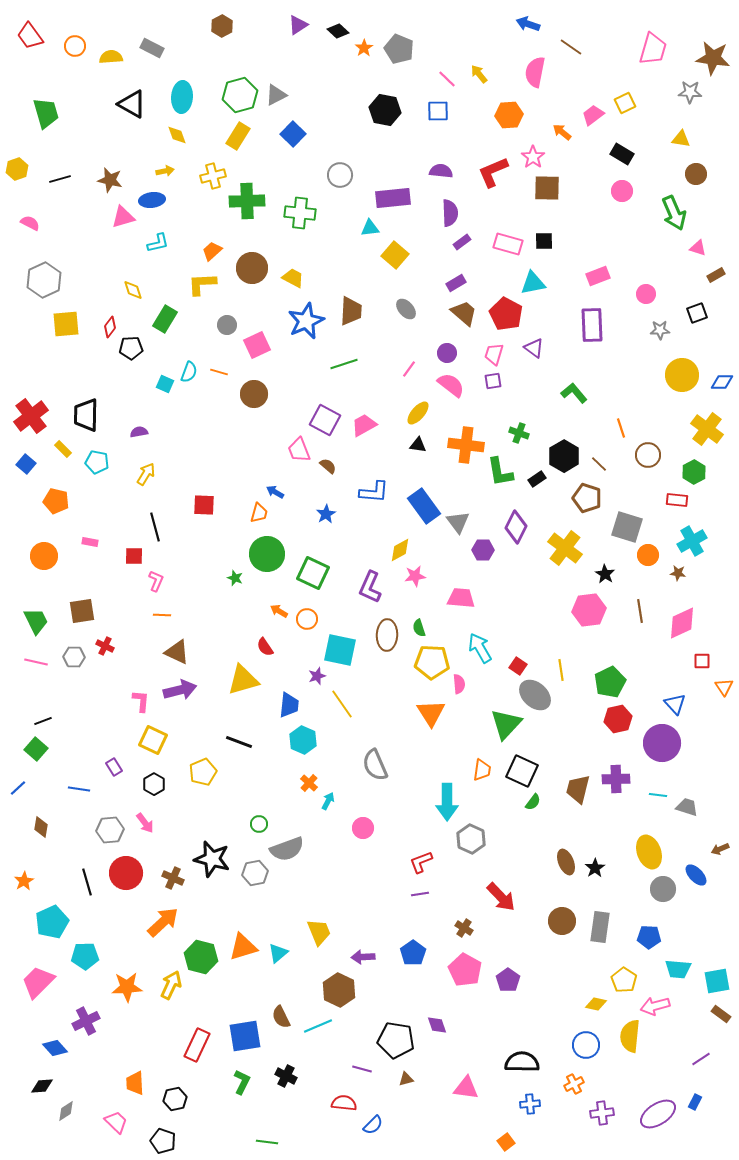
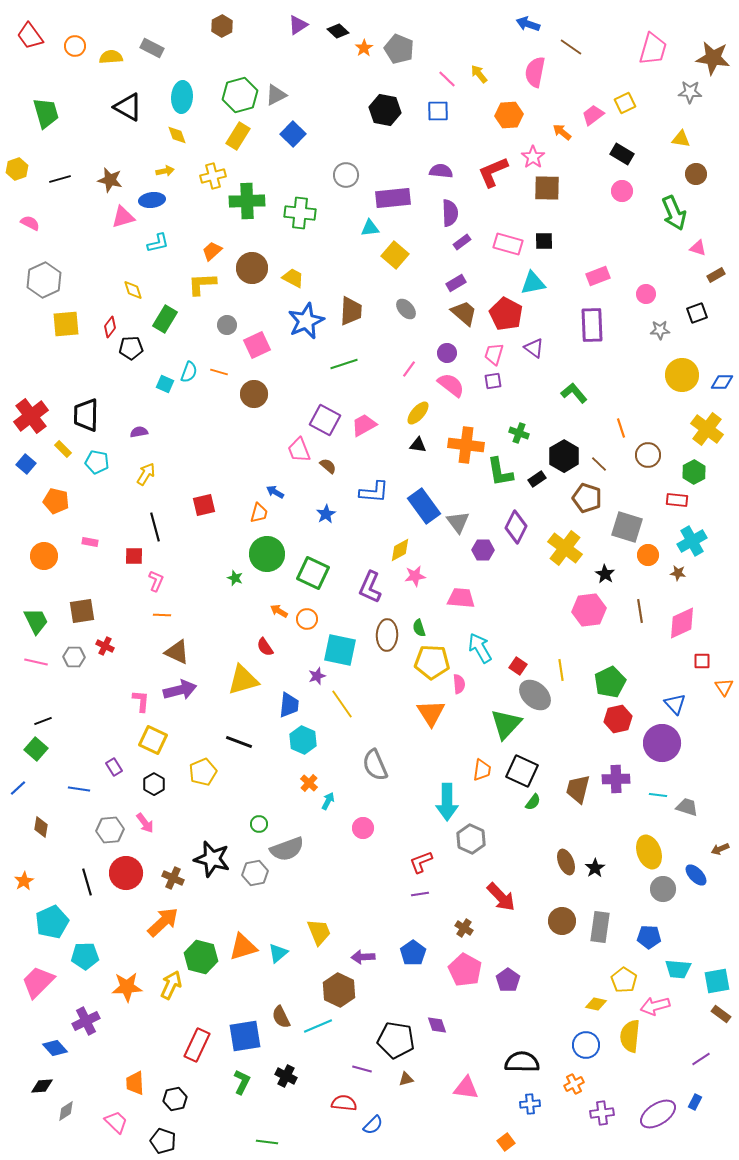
black triangle at (132, 104): moved 4 px left, 3 px down
gray circle at (340, 175): moved 6 px right
red square at (204, 505): rotated 15 degrees counterclockwise
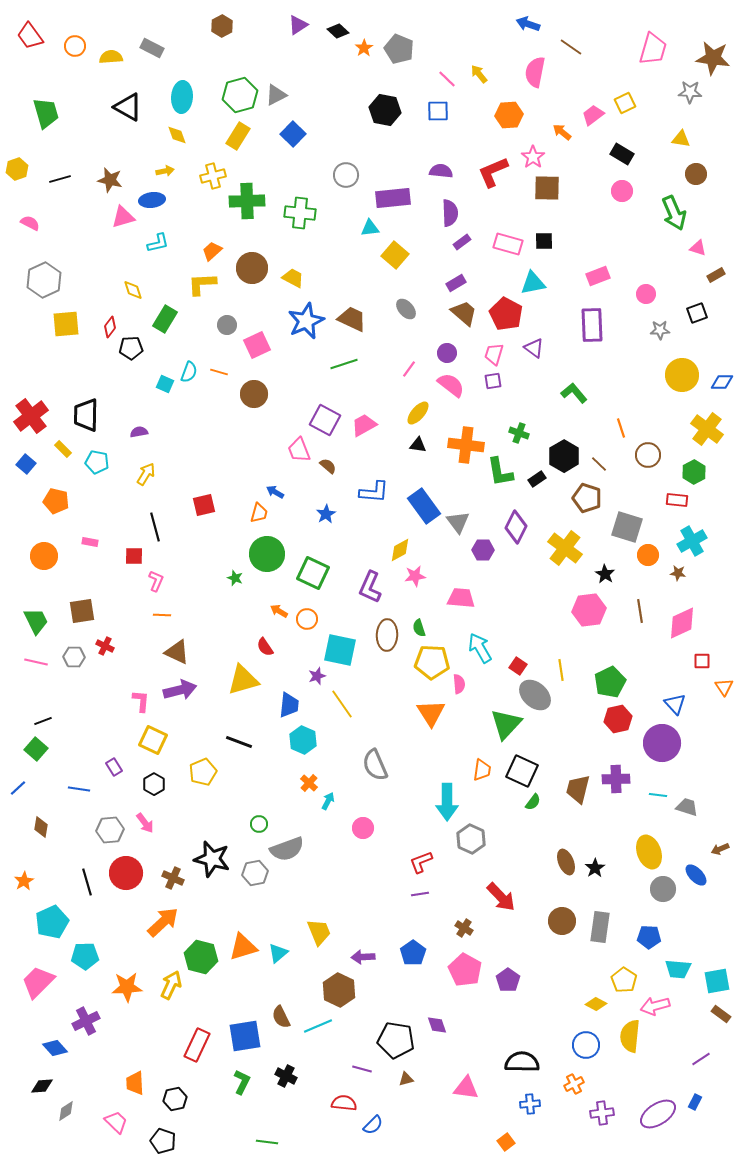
brown trapezoid at (351, 311): moved 1 px right, 8 px down; rotated 68 degrees counterclockwise
yellow diamond at (596, 1004): rotated 15 degrees clockwise
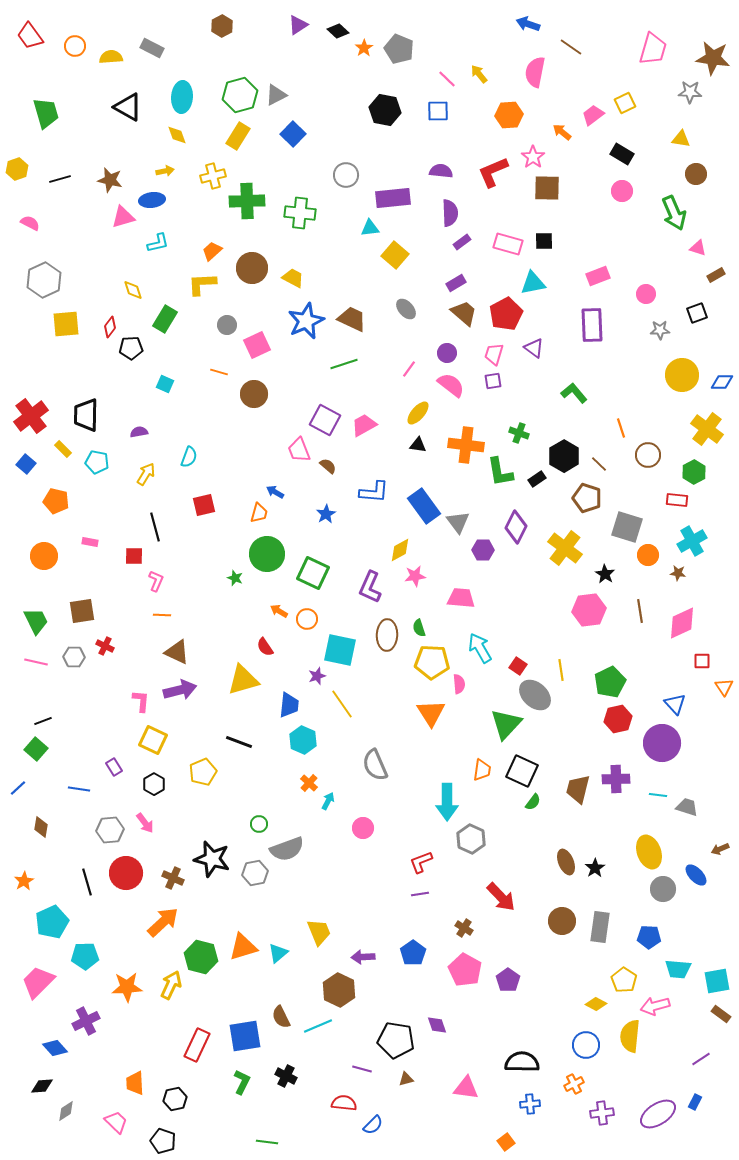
red pentagon at (506, 314): rotated 16 degrees clockwise
cyan semicircle at (189, 372): moved 85 px down
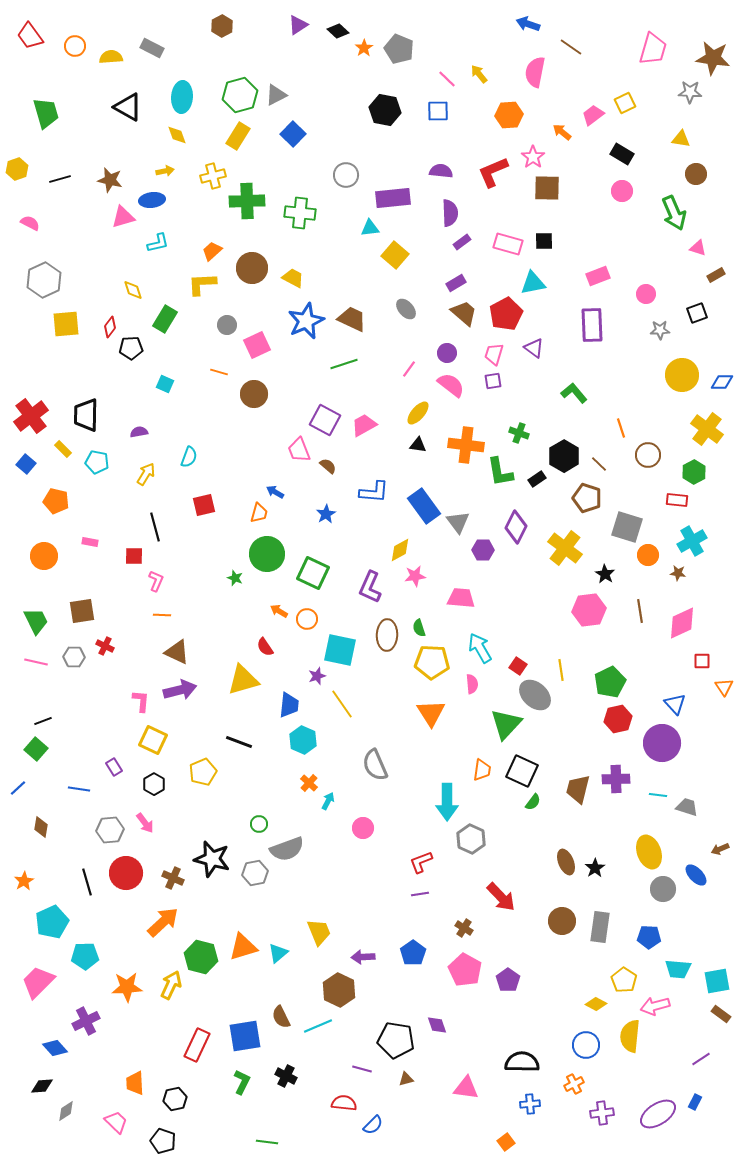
pink semicircle at (459, 684): moved 13 px right
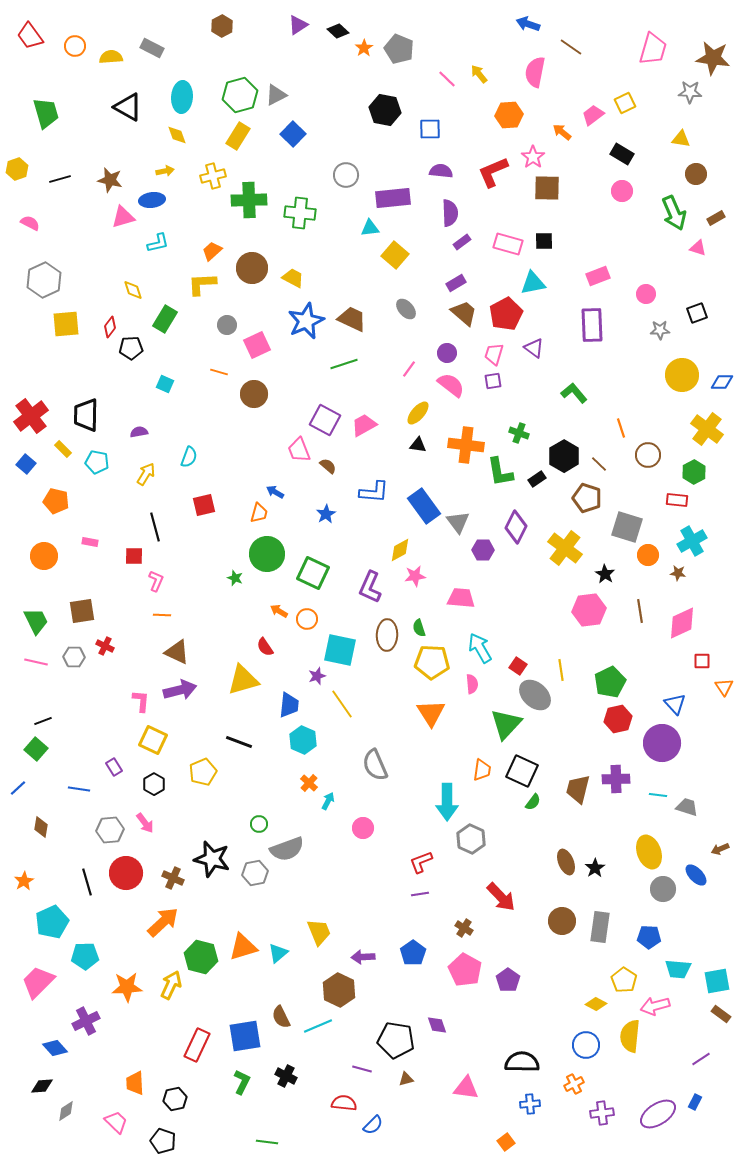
blue square at (438, 111): moved 8 px left, 18 px down
green cross at (247, 201): moved 2 px right, 1 px up
brown rectangle at (716, 275): moved 57 px up
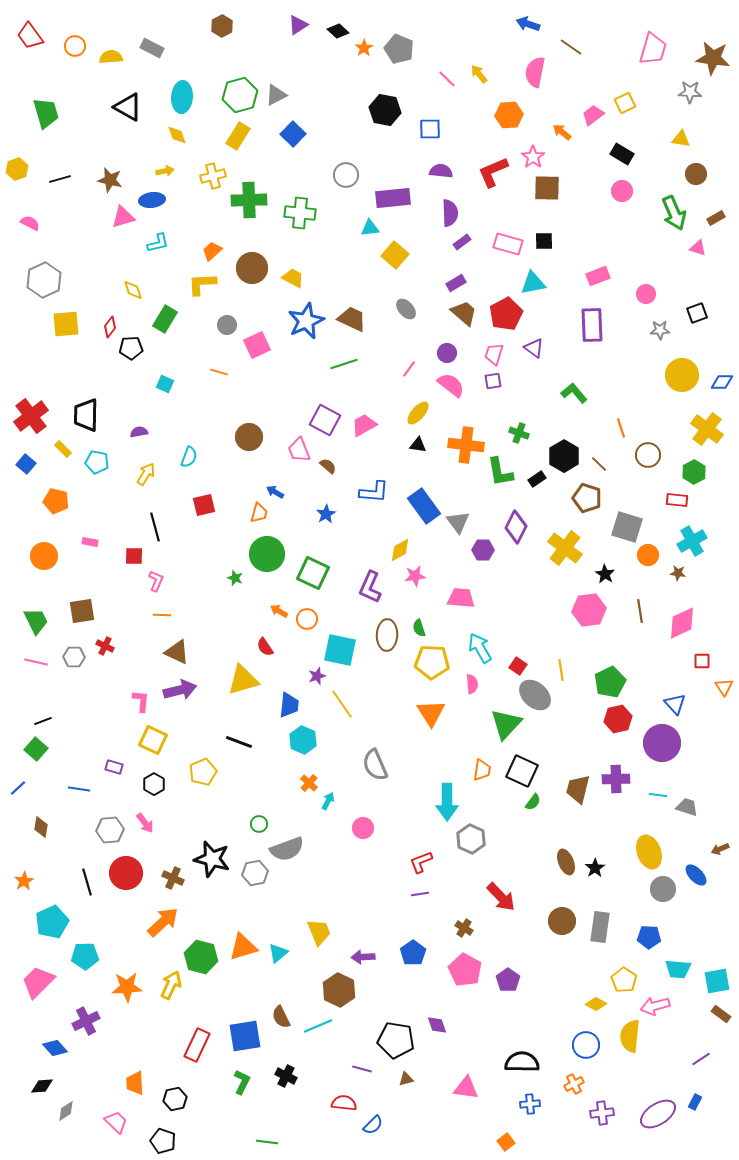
brown circle at (254, 394): moved 5 px left, 43 px down
purple rectangle at (114, 767): rotated 42 degrees counterclockwise
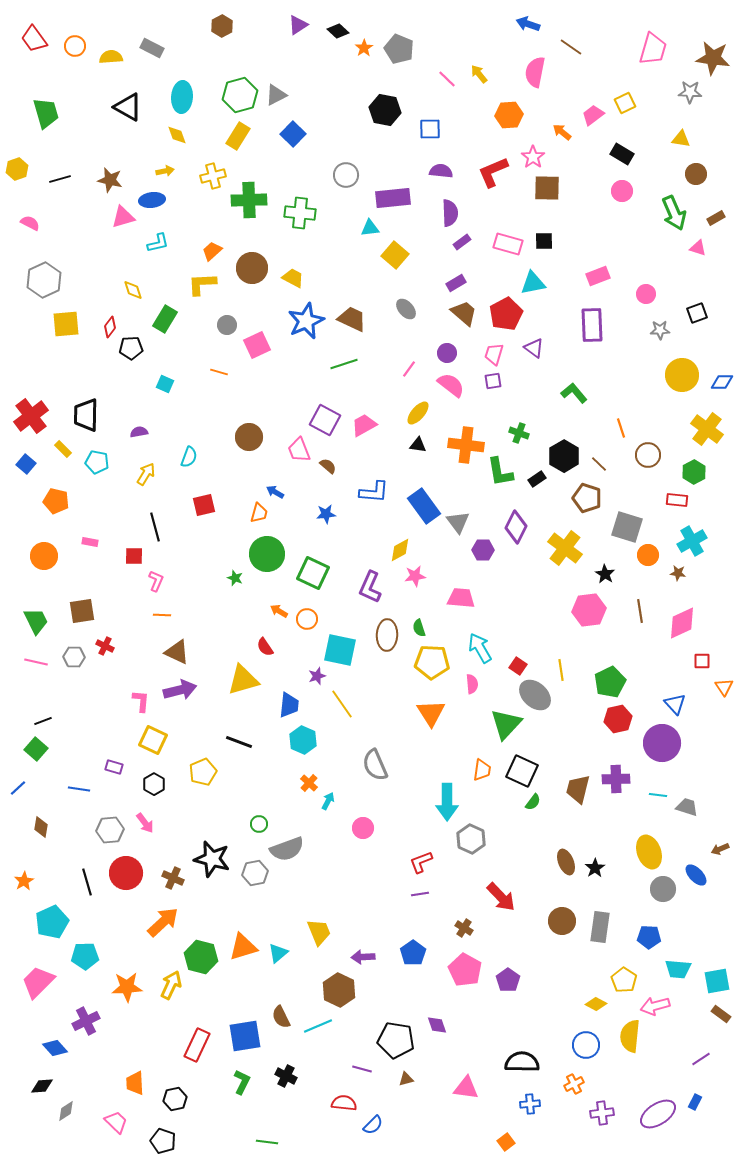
red trapezoid at (30, 36): moved 4 px right, 3 px down
blue star at (326, 514): rotated 24 degrees clockwise
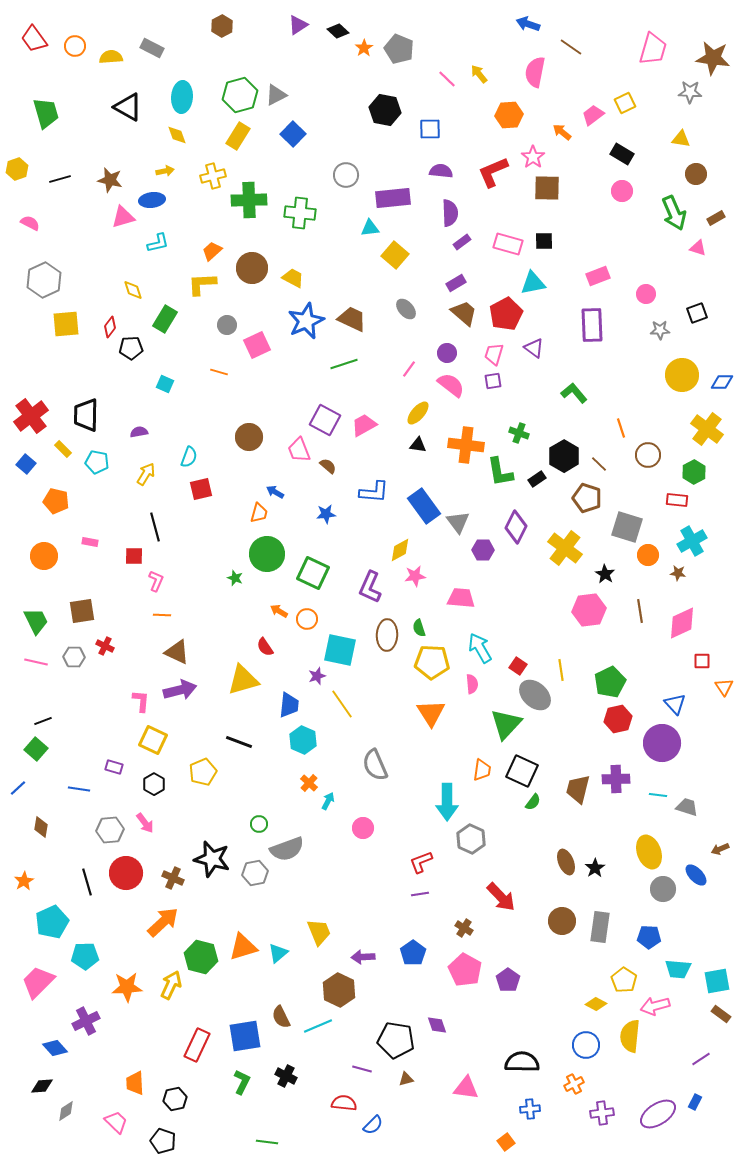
red square at (204, 505): moved 3 px left, 16 px up
blue cross at (530, 1104): moved 5 px down
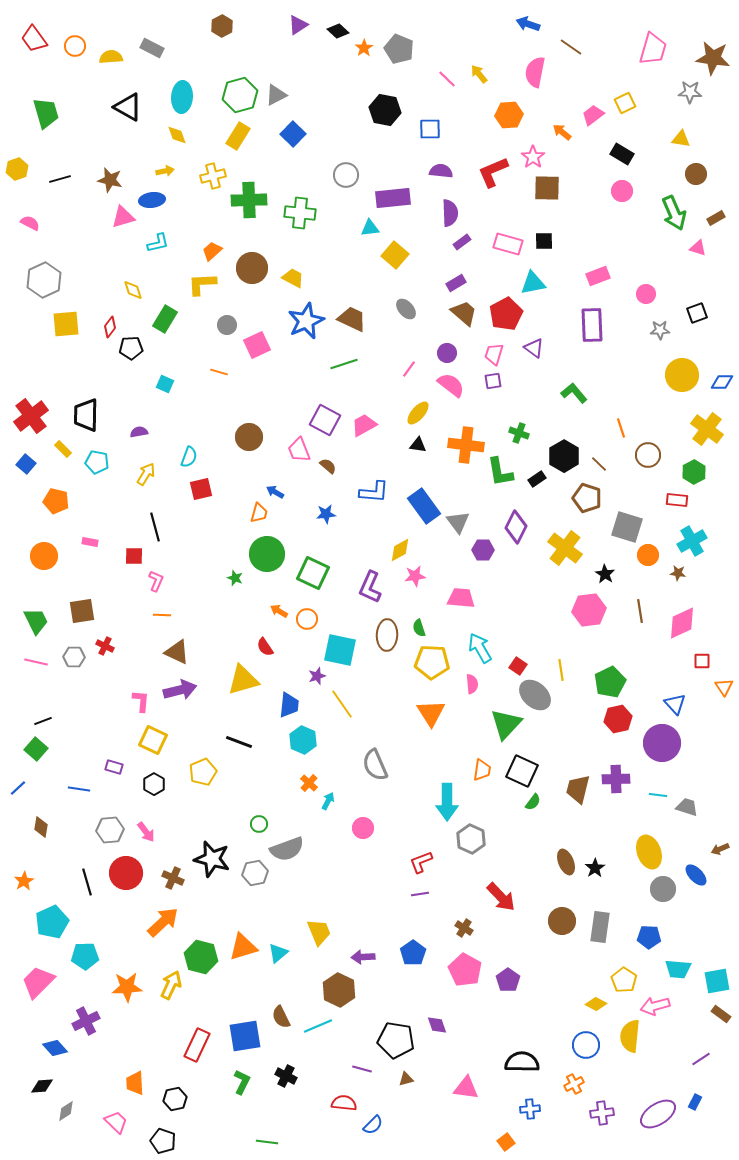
pink arrow at (145, 823): moved 1 px right, 9 px down
